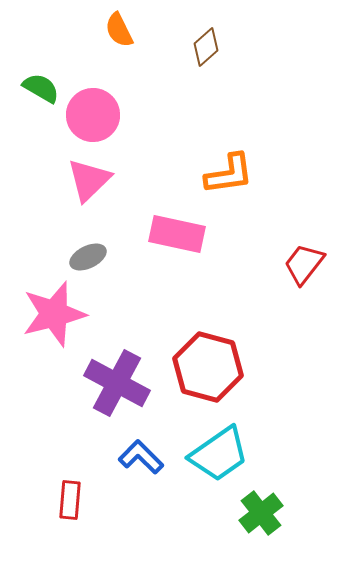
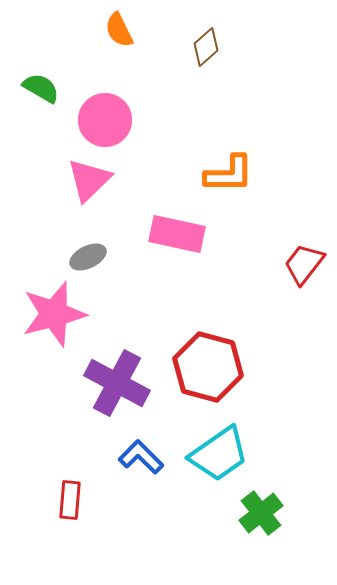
pink circle: moved 12 px right, 5 px down
orange L-shape: rotated 8 degrees clockwise
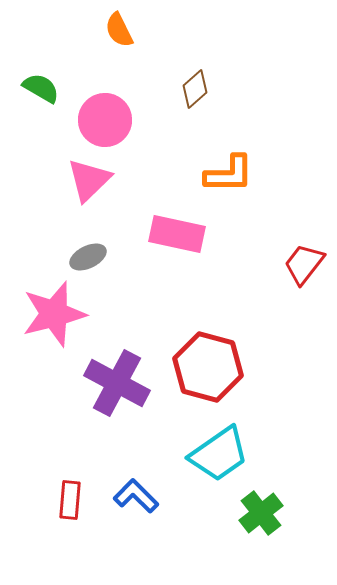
brown diamond: moved 11 px left, 42 px down
blue L-shape: moved 5 px left, 39 px down
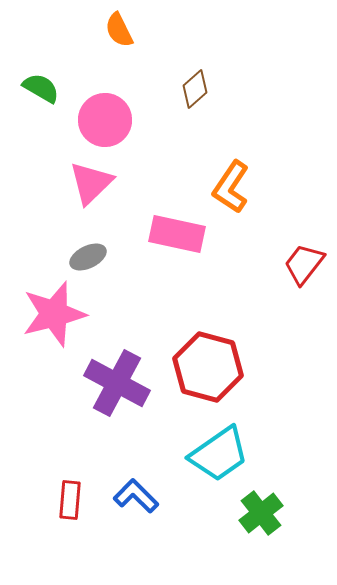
orange L-shape: moved 2 px right, 13 px down; rotated 124 degrees clockwise
pink triangle: moved 2 px right, 3 px down
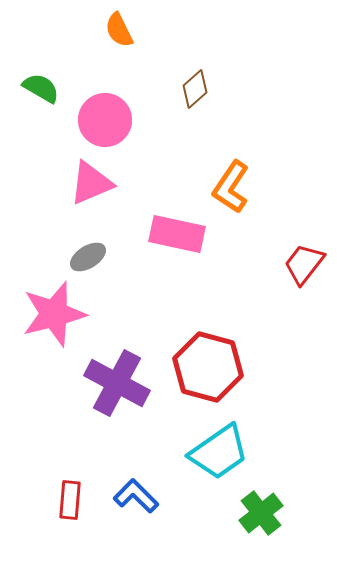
pink triangle: rotated 21 degrees clockwise
gray ellipse: rotated 6 degrees counterclockwise
cyan trapezoid: moved 2 px up
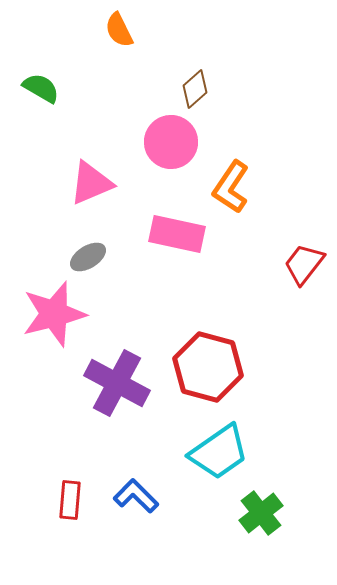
pink circle: moved 66 px right, 22 px down
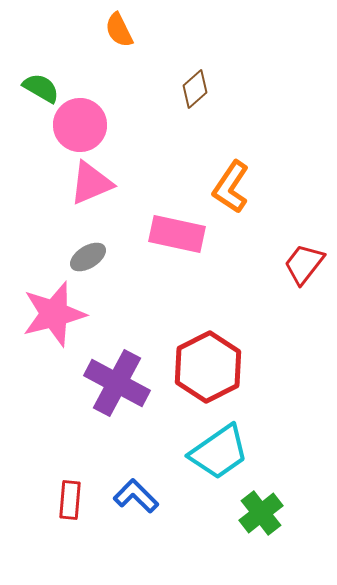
pink circle: moved 91 px left, 17 px up
red hexagon: rotated 18 degrees clockwise
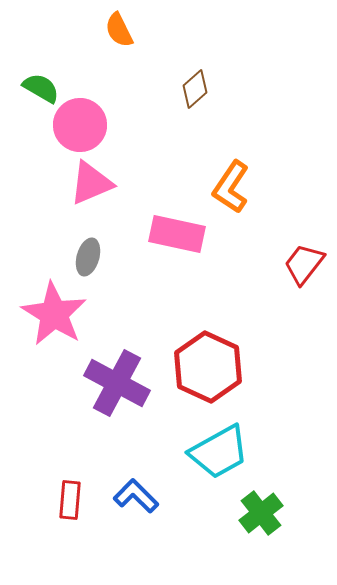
gray ellipse: rotated 42 degrees counterclockwise
pink star: rotated 26 degrees counterclockwise
red hexagon: rotated 8 degrees counterclockwise
cyan trapezoid: rotated 6 degrees clockwise
